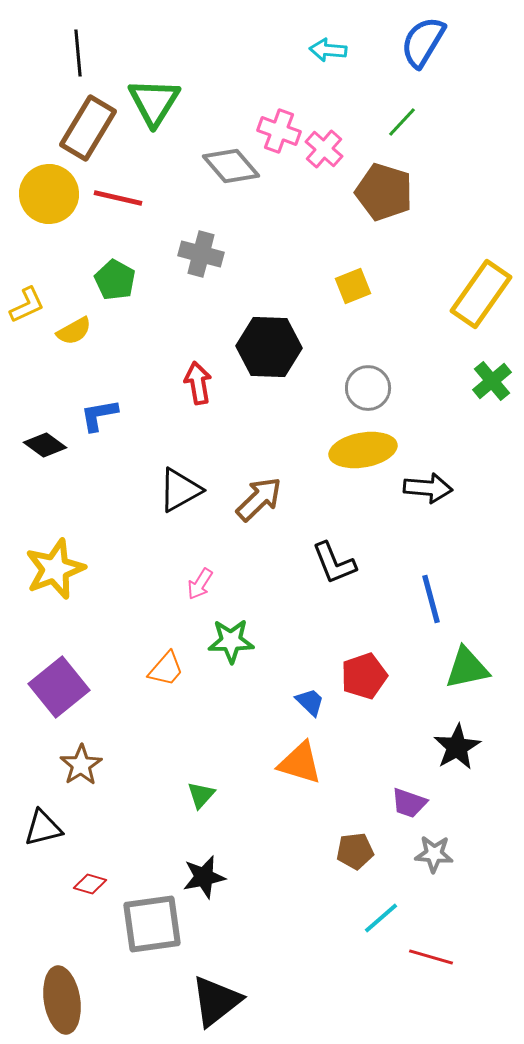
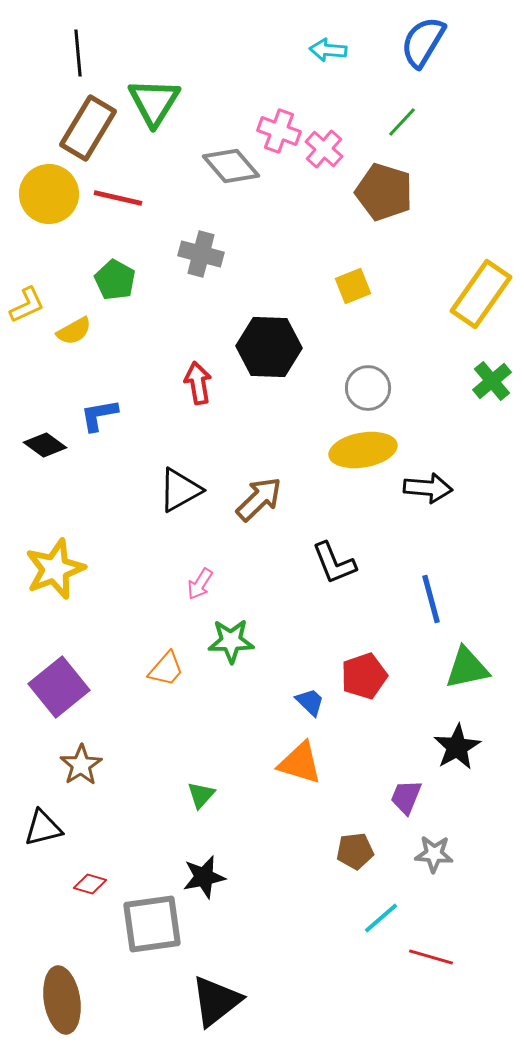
purple trapezoid at (409, 803): moved 3 px left, 6 px up; rotated 93 degrees clockwise
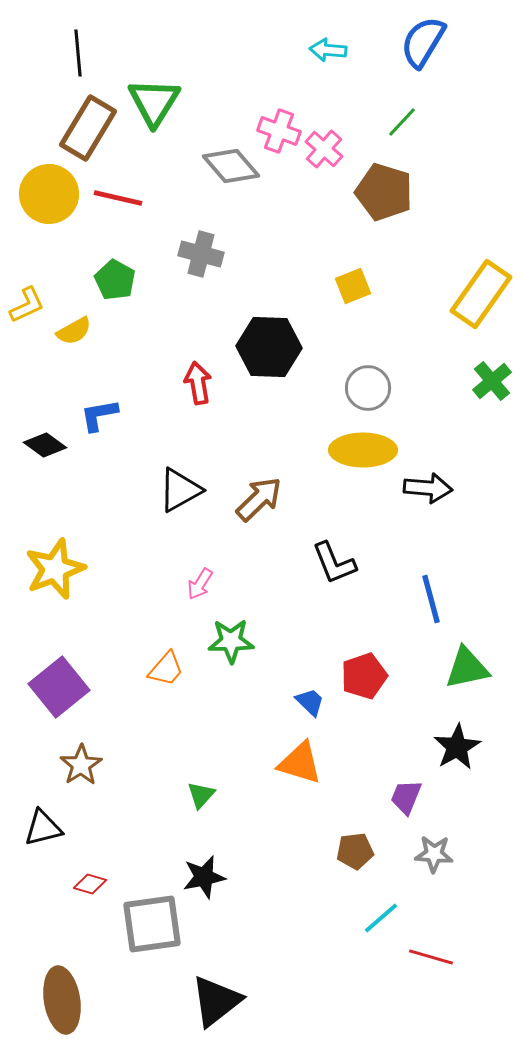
yellow ellipse at (363, 450): rotated 10 degrees clockwise
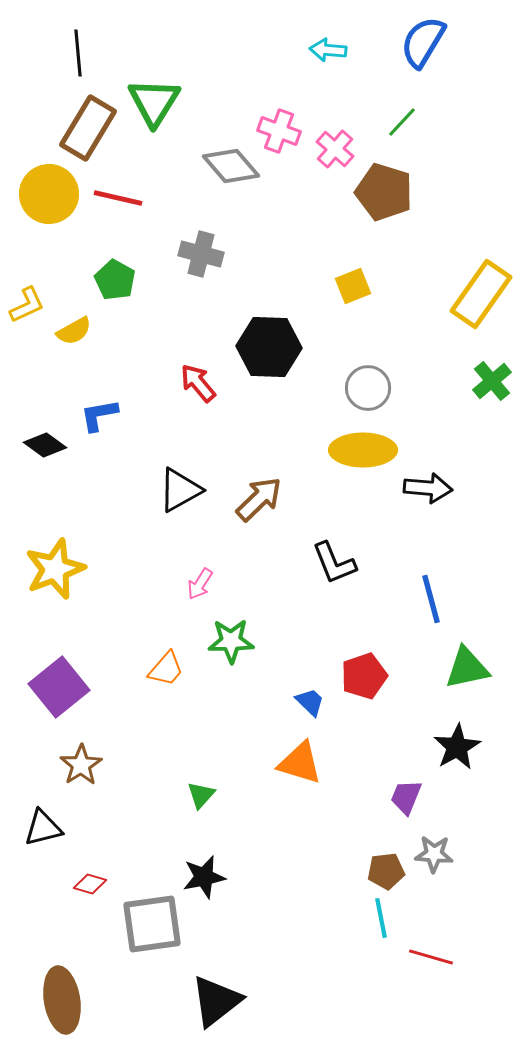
pink cross at (324, 149): moved 11 px right
red arrow at (198, 383): rotated 30 degrees counterclockwise
brown pentagon at (355, 851): moved 31 px right, 20 px down
cyan line at (381, 918): rotated 60 degrees counterclockwise
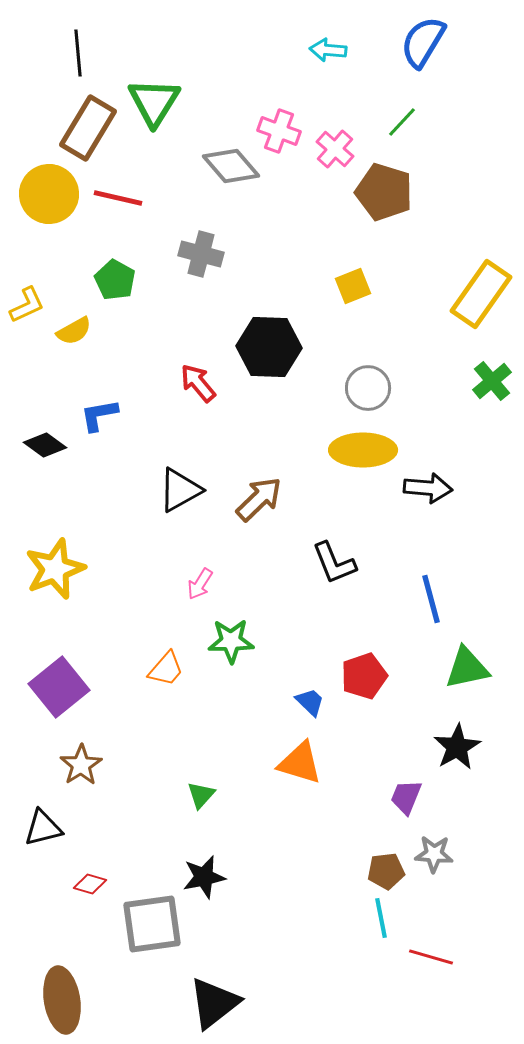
black triangle at (216, 1001): moved 2 px left, 2 px down
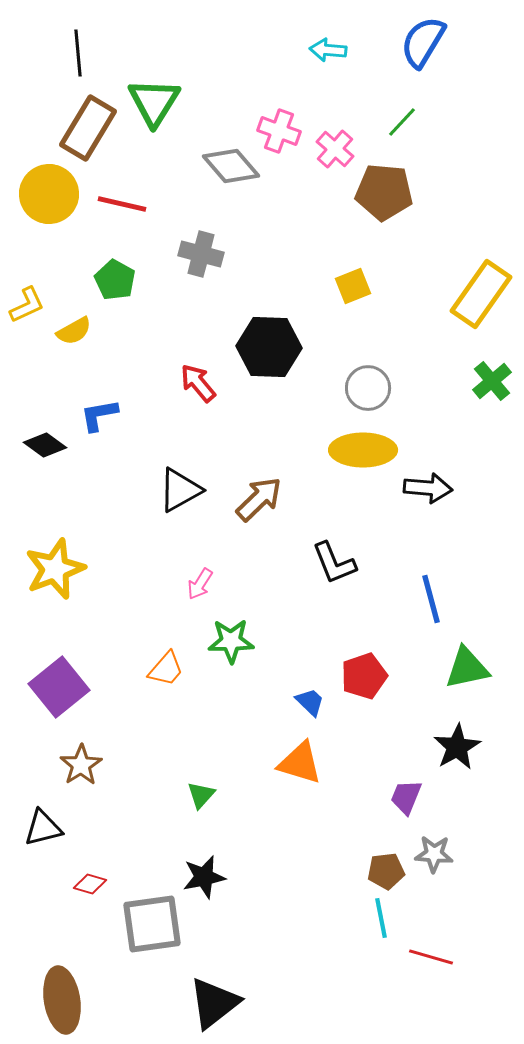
brown pentagon at (384, 192): rotated 12 degrees counterclockwise
red line at (118, 198): moved 4 px right, 6 px down
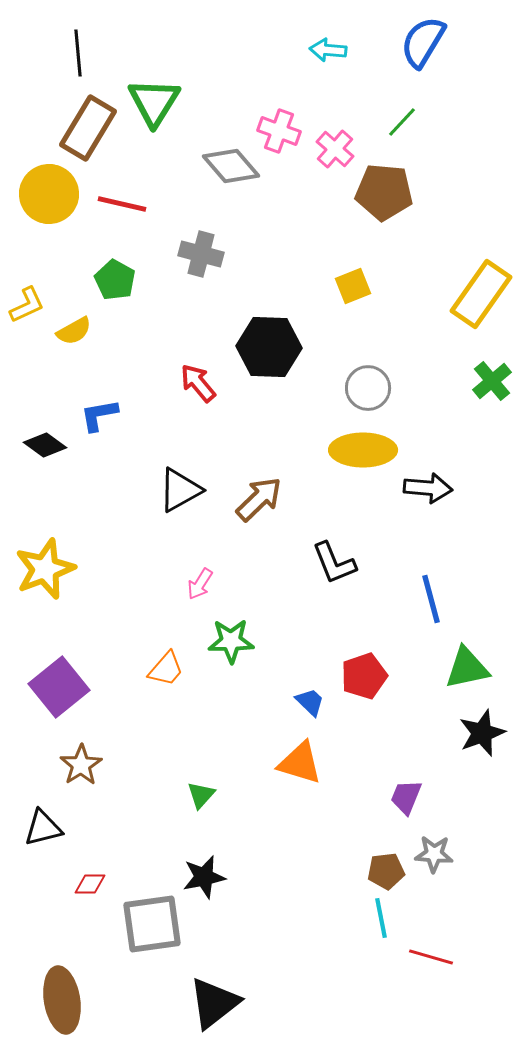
yellow star at (55, 569): moved 10 px left
black star at (457, 747): moved 25 px right, 14 px up; rotated 9 degrees clockwise
red diamond at (90, 884): rotated 16 degrees counterclockwise
